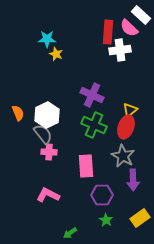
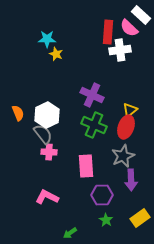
gray star: rotated 20 degrees clockwise
purple arrow: moved 2 px left
pink L-shape: moved 1 px left, 2 px down
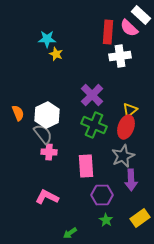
white cross: moved 6 px down
purple cross: rotated 20 degrees clockwise
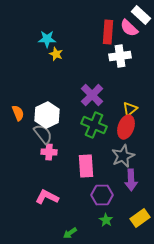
yellow triangle: moved 1 px up
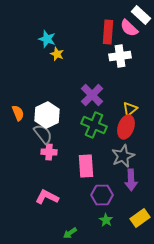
cyan star: rotated 18 degrees clockwise
yellow star: moved 1 px right
